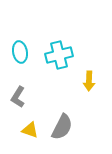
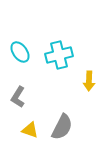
cyan ellipse: rotated 25 degrees counterclockwise
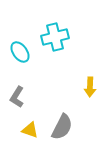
cyan cross: moved 4 px left, 18 px up
yellow arrow: moved 1 px right, 6 px down
gray L-shape: moved 1 px left
